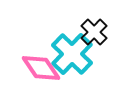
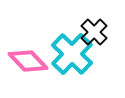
pink diamond: moved 13 px left, 7 px up; rotated 9 degrees counterclockwise
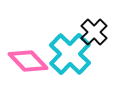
cyan cross: moved 2 px left
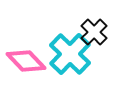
pink diamond: moved 2 px left
